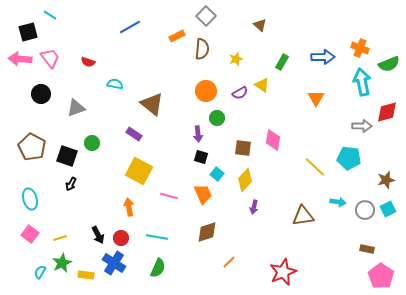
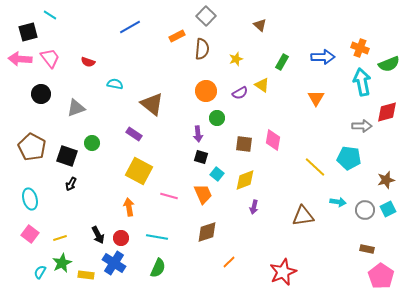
brown square at (243, 148): moved 1 px right, 4 px up
yellow diamond at (245, 180): rotated 25 degrees clockwise
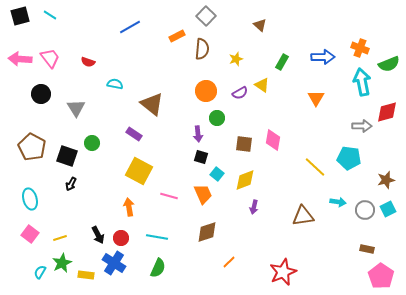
black square at (28, 32): moved 8 px left, 16 px up
gray triangle at (76, 108): rotated 42 degrees counterclockwise
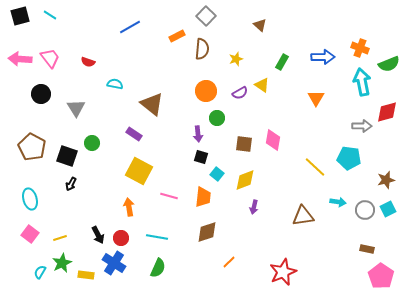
orange trapezoid at (203, 194): moved 3 px down; rotated 30 degrees clockwise
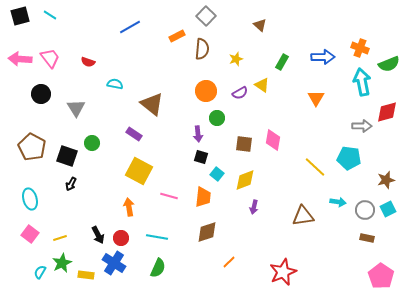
brown rectangle at (367, 249): moved 11 px up
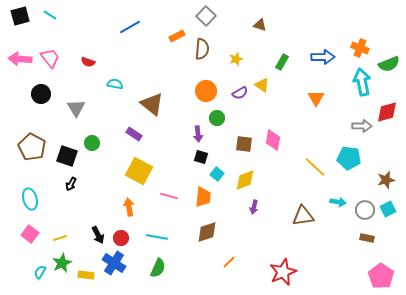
brown triangle at (260, 25): rotated 24 degrees counterclockwise
